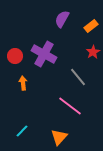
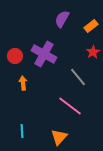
cyan line: rotated 48 degrees counterclockwise
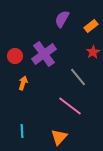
purple cross: rotated 25 degrees clockwise
orange arrow: rotated 24 degrees clockwise
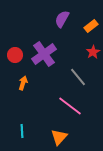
red circle: moved 1 px up
